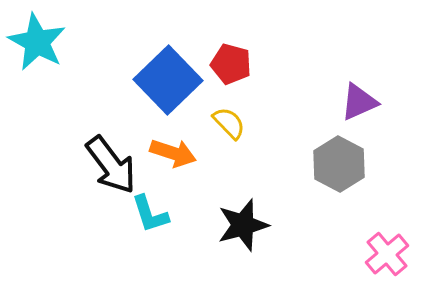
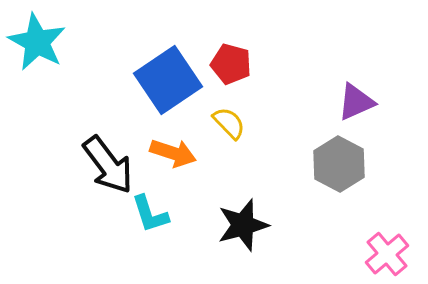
blue square: rotated 10 degrees clockwise
purple triangle: moved 3 px left
black arrow: moved 3 px left
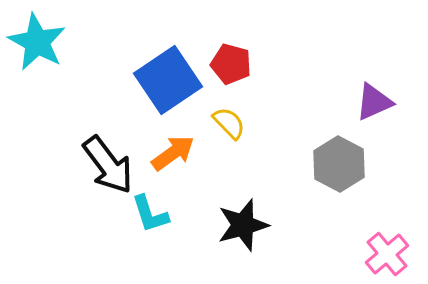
purple triangle: moved 18 px right
orange arrow: rotated 54 degrees counterclockwise
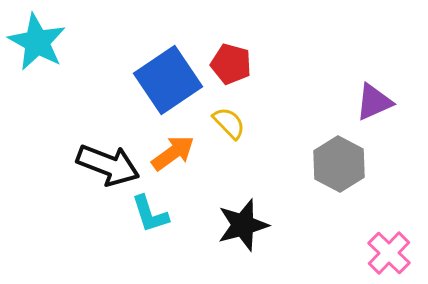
black arrow: rotated 32 degrees counterclockwise
pink cross: moved 2 px right, 1 px up; rotated 6 degrees counterclockwise
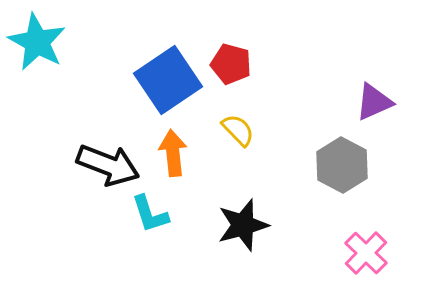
yellow semicircle: moved 9 px right, 7 px down
orange arrow: rotated 60 degrees counterclockwise
gray hexagon: moved 3 px right, 1 px down
pink cross: moved 23 px left
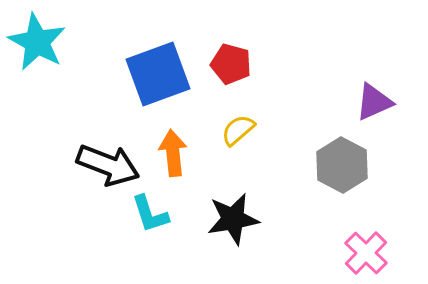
blue square: moved 10 px left, 6 px up; rotated 14 degrees clockwise
yellow semicircle: rotated 87 degrees counterclockwise
black star: moved 10 px left, 6 px up; rotated 6 degrees clockwise
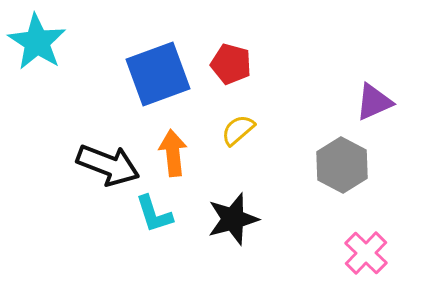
cyan star: rotated 4 degrees clockwise
cyan L-shape: moved 4 px right
black star: rotated 6 degrees counterclockwise
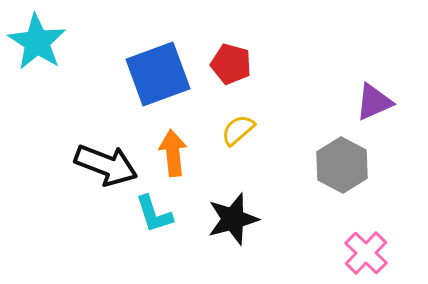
black arrow: moved 2 px left
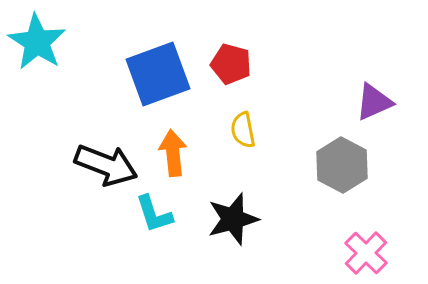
yellow semicircle: moved 5 px right; rotated 60 degrees counterclockwise
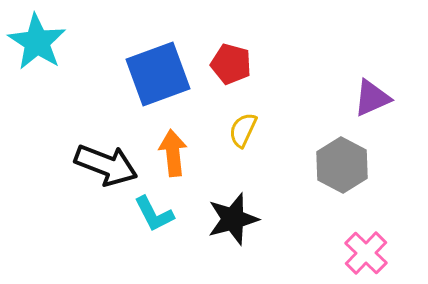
purple triangle: moved 2 px left, 4 px up
yellow semicircle: rotated 36 degrees clockwise
cyan L-shape: rotated 9 degrees counterclockwise
